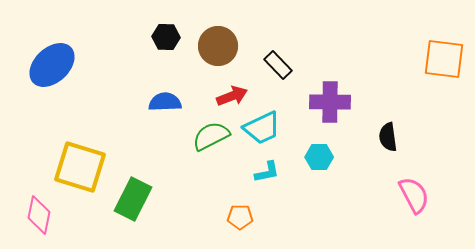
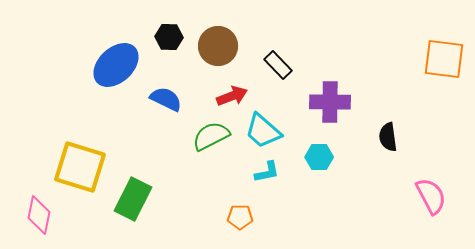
black hexagon: moved 3 px right
blue ellipse: moved 64 px right
blue semicircle: moved 1 px right, 3 px up; rotated 28 degrees clockwise
cyan trapezoid: moved 1 px right, 3 px down; rotated 66 degrees clockwise
pink semicircle: moved 17 px right, 1 px down
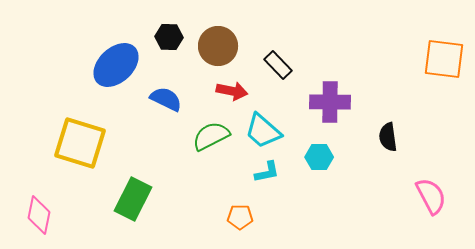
red arrow: moved 5 px up; rotated 32 degrees clockwise
yellow square: moved 24 px up
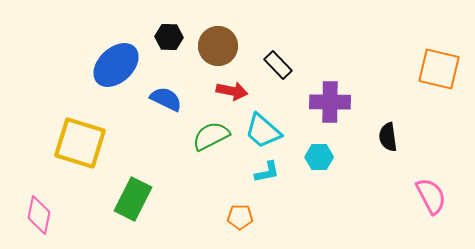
orange square: moved 5 px left, 10 px down; rotated 6 degrees clockwise
